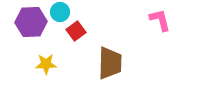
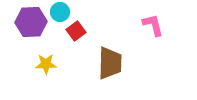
pink L-shape: moved 7 px left, 5 px down
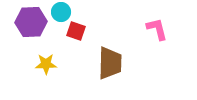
cyan circle: moved 1 px right
pink L-shape: moved 4 px right, 4 px down
red square: rotated 36 degrees counterclockwise
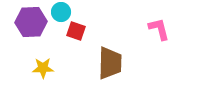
pink L-shape: moved 2 px right
yellow star: moved 3 px left, 4 px down
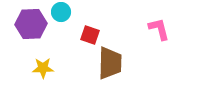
purple hexagon: moved 2 px down
red square: moved 14 px right, 4 px down
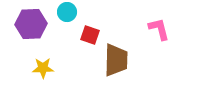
cyan circle: moved 6 px right
brown trapezoid: moved 6 px right, 3 px up
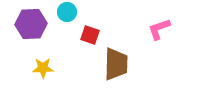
pink L-shape: rotated 95 degrees counterclockwise
brown trapezoid: moved 4 px down
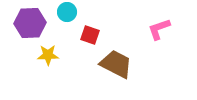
purple hexagon: moved 1 px left, 1 px up
brown trapezoid: rotated 64 degrees counterclockwise
yellow star: moved 5 px right, 13 px up
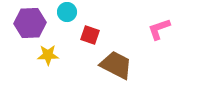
brown trapezoid: moved 1 px down
